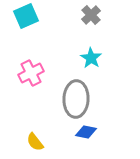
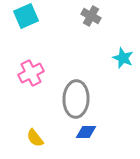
gray cross: moved 1 px down; rotated 18 degrees counterclockwise
cyan star: moved 32 px right; rotated 10 degrees counterclockwise
blue diamond: rotated 10 degrees counterclockwise
yellow semicircle: moved 4 px up
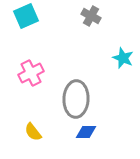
yellow semicircle: moved 2 px left, 6 px up
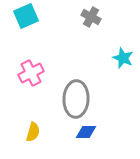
gray cross: moved 1 px down
yellow semicircle: rotated 126 degrees counterclockwise
